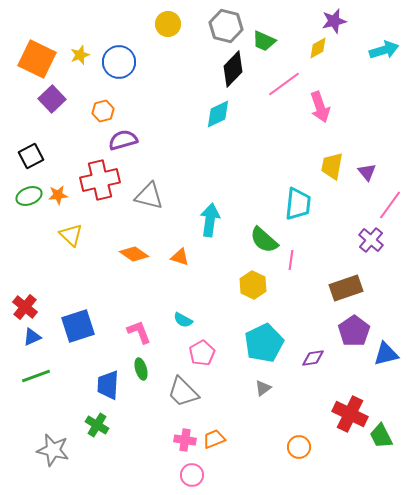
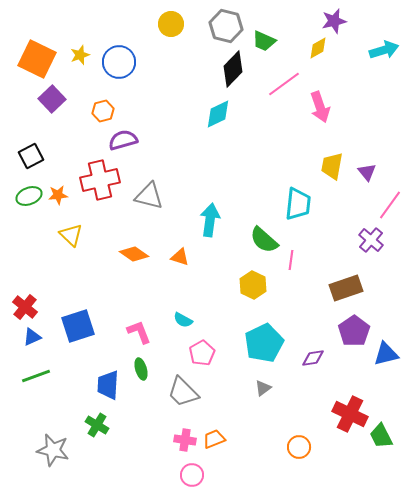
yellow circle at (168, 24): moved 3 px right
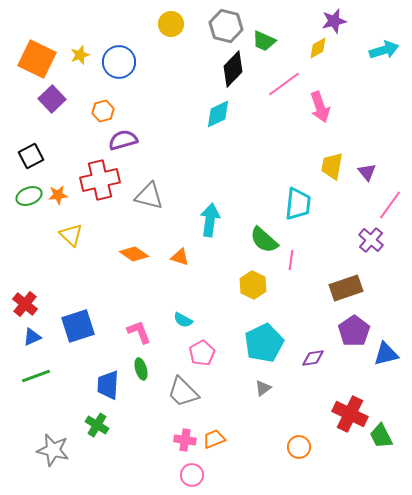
red cross at (25, 307): moved 3 px up
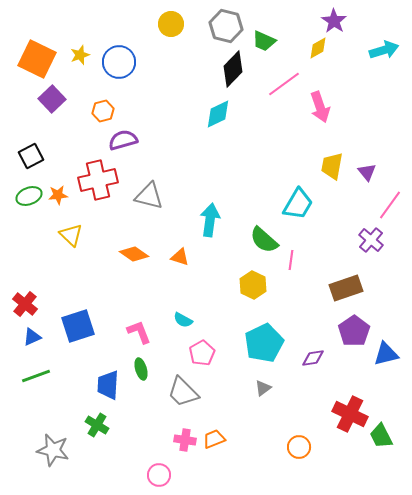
purple star at (334, 21): rotated 25 degrees counterclockwise
red cross at (100, 180): moved 2 px left
cyan trapezoid at (298, 204): rotated 24 degrees clockwise
pink circle at (192, 475): moved 33 px left
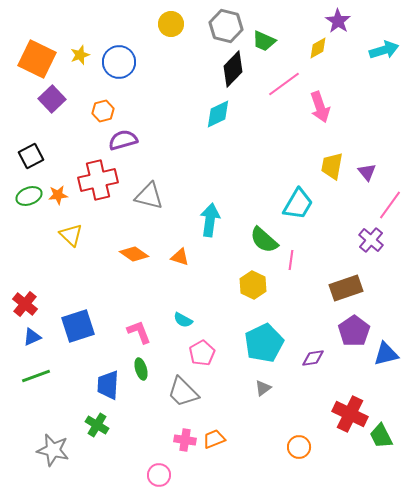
purple star at (334, 21): moved 4 px right
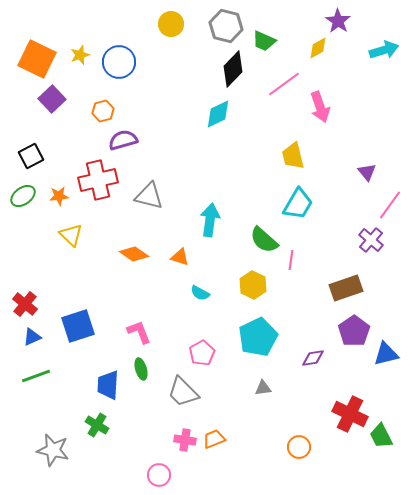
yellow trapezoid at (332, 166): moved 39 px left, 10 px up; rotated 24 degrees counterclockwise
orange star at (58, 195): moved 1 px right, 1 px down
green ellipse at (29, 196): moved 6 px left; rotated 15 degrees counterclockwise
cyan semicircle at (183, 320): moved 17 px right, 27 px up
cyan pentagon at (264, 343): moved 6 px left, 6 px up
gray triangle at (263, 388): rotated 30 degrees clockwise
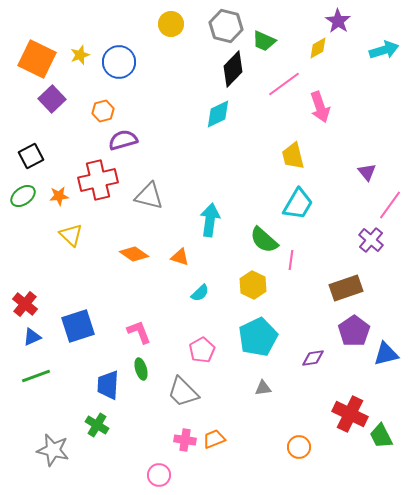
cyan semicircle at (200, 293): rotated 72 degrees counterclockwise
pink pentagon at (202, 353): moved 3 px up
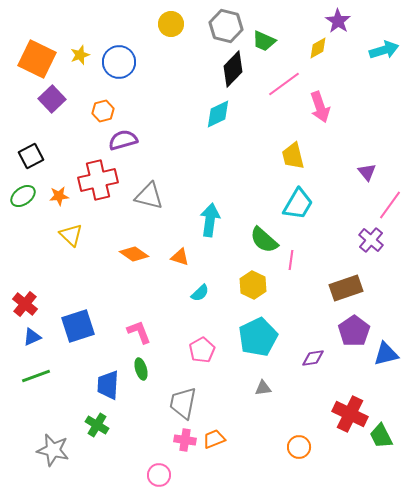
gray trapezoid at (183, 392): moved 11 px down; rotated 56 degrees clockwise
